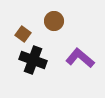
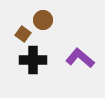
brown circle: moved 11 px left, 1 px up
black cross: rotated 20 degrees counterclockwise
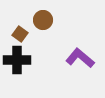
brown square: moved 3 px left
black cross: moved 16 px left
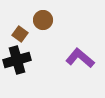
black cross: rotated 16 degrees counterclockwise
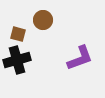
brown square: moved 2 px left; rotated 21 degrees counterclockwise
purple L-shape: rotated 120 degrees clockwise
